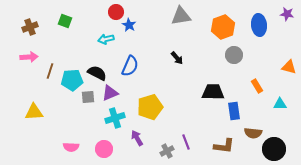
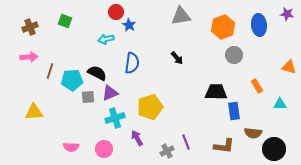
blue semicircle: moved 2 px right, 3 px up; rotated 15 degrees counterclockwise
black trapezoid: moved 3 px right
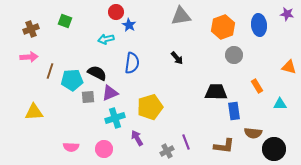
brown cross: moved 1 px right, 2 px down
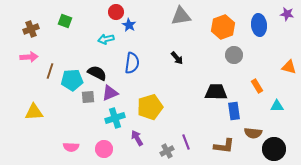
cyan triangle: moved 3 px left, 2 px down
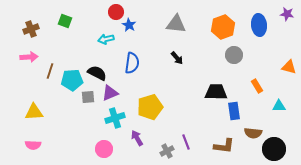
gray triangle: moved 5 px left, 8 px down; rotated 15 degrees clockwise
cyan triangle: moved 2 px right
pink semicircle: moved 38 px left, 2 px up
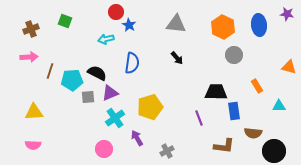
orange hexagon: rotated 15 degrees counterclockwise
cyan cross: rotated 18 degrees counterclockwise
purple line: moved 13 px right, 24 px up
black circle: moved 2 px down
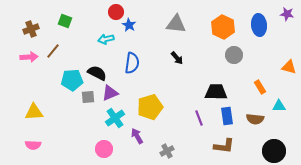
brown line: moved 3 px right, 20 px up; rotated 21 degrees clockwise
orange rectangle: moved 3 px right, 1 px down
blue rectangle: moved 7 px left, 5 px down
brown semicircle: moved 2 px right, 14 px up
purple arrow: moved 2 px up
